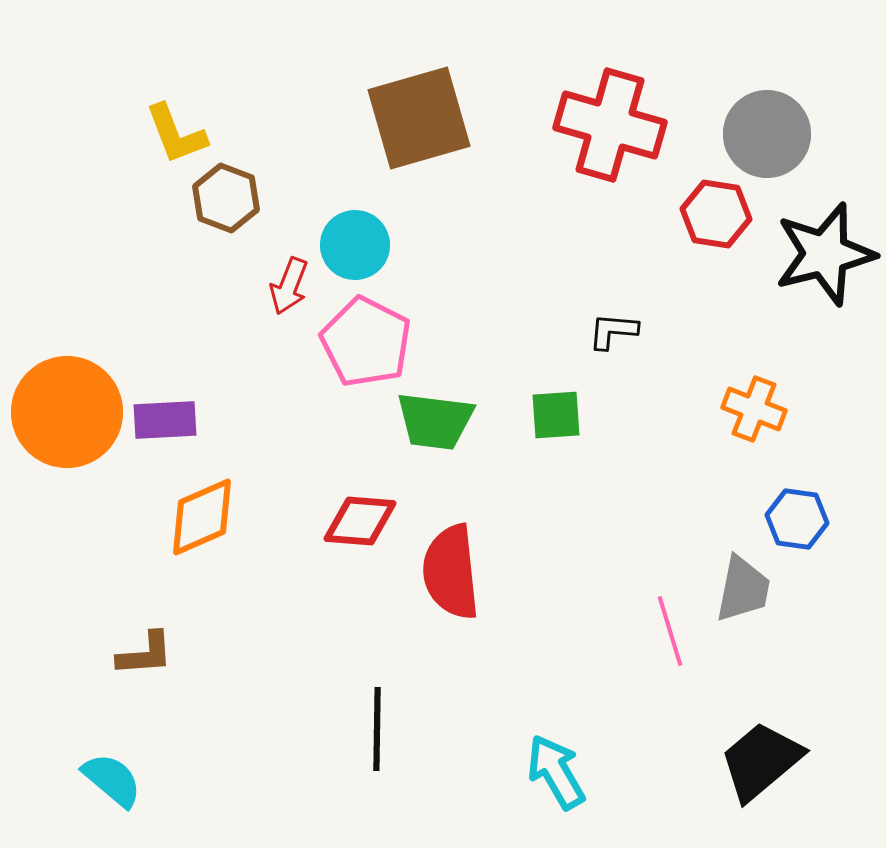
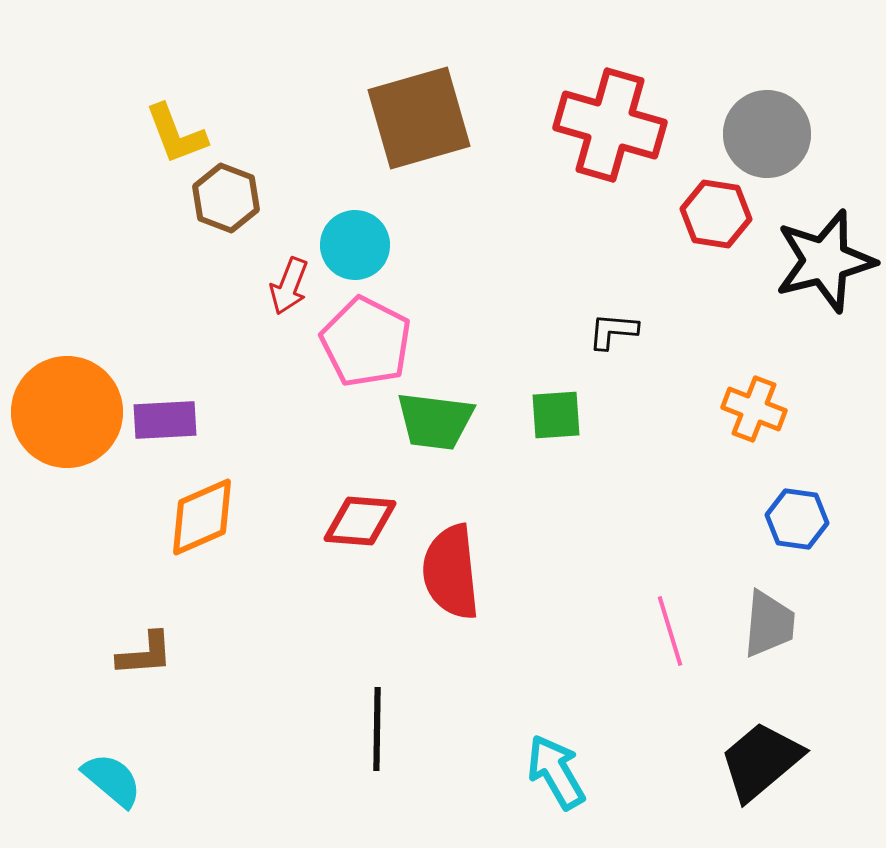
black star: moved 7 px down
gray trapezoid: moved 26 px right, 35 px down; rotated 6 degrees counterclockwise
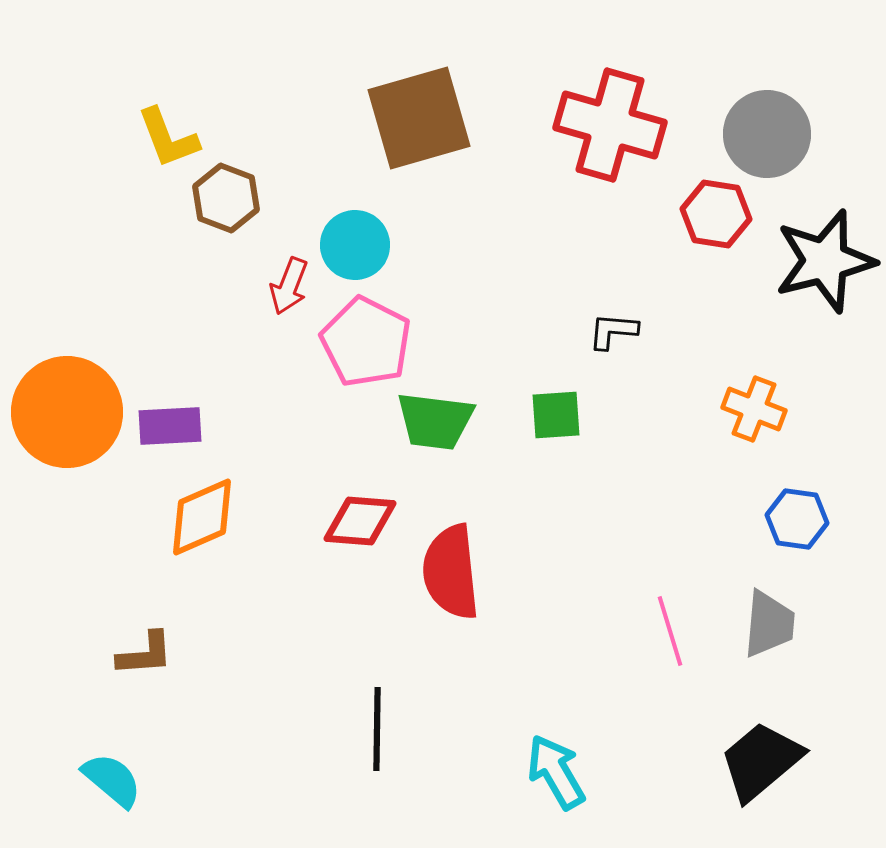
yellow L-shape: moved 8 px left, 4 px down
purple rectangle: moved 5 px right, 6 px down
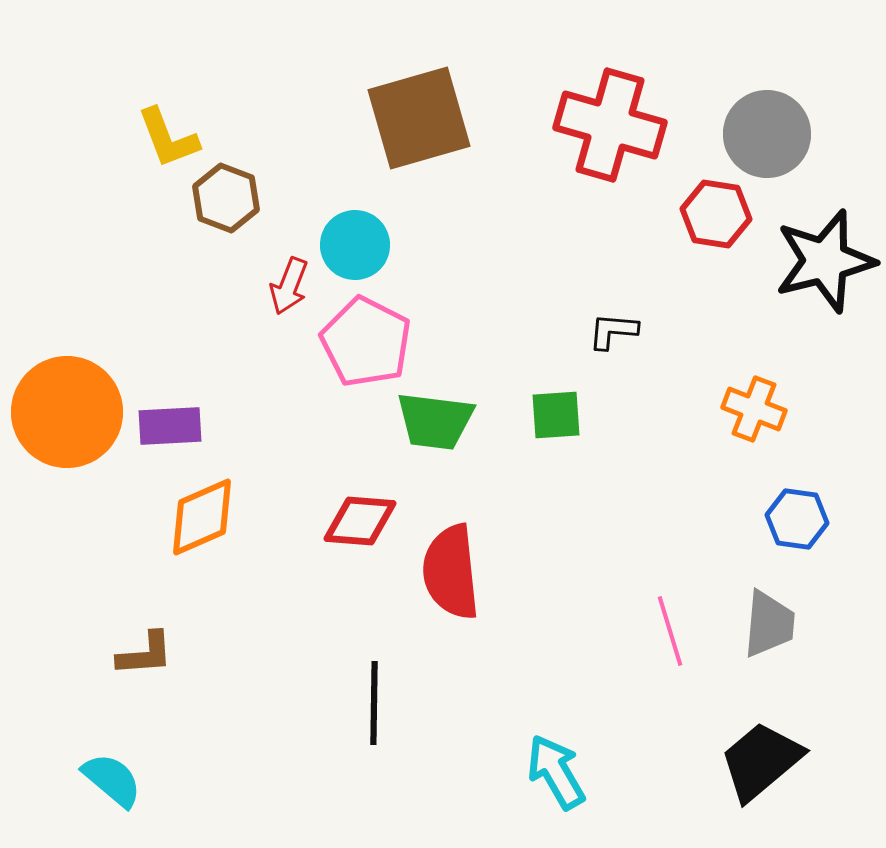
black line: moved 3 px left, 26 px up
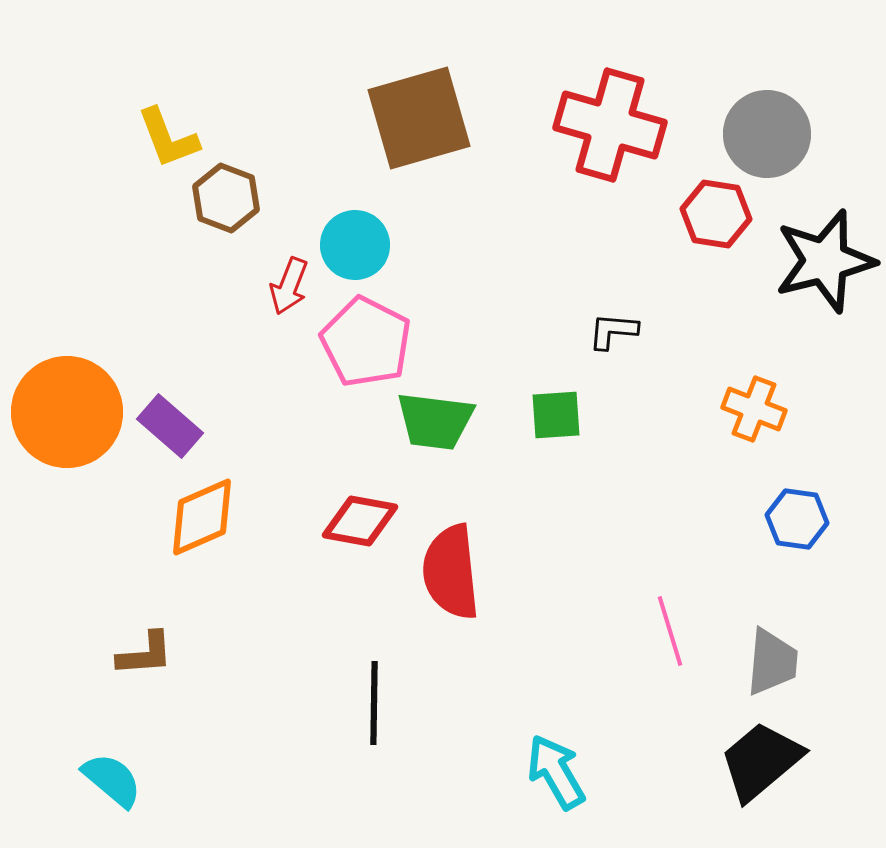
purple rectangle: rotated 44 degrees clockwise
red diamond: rotated 6 degrees clockwise
gray trapezoid: moved 3 px right, 38 px down
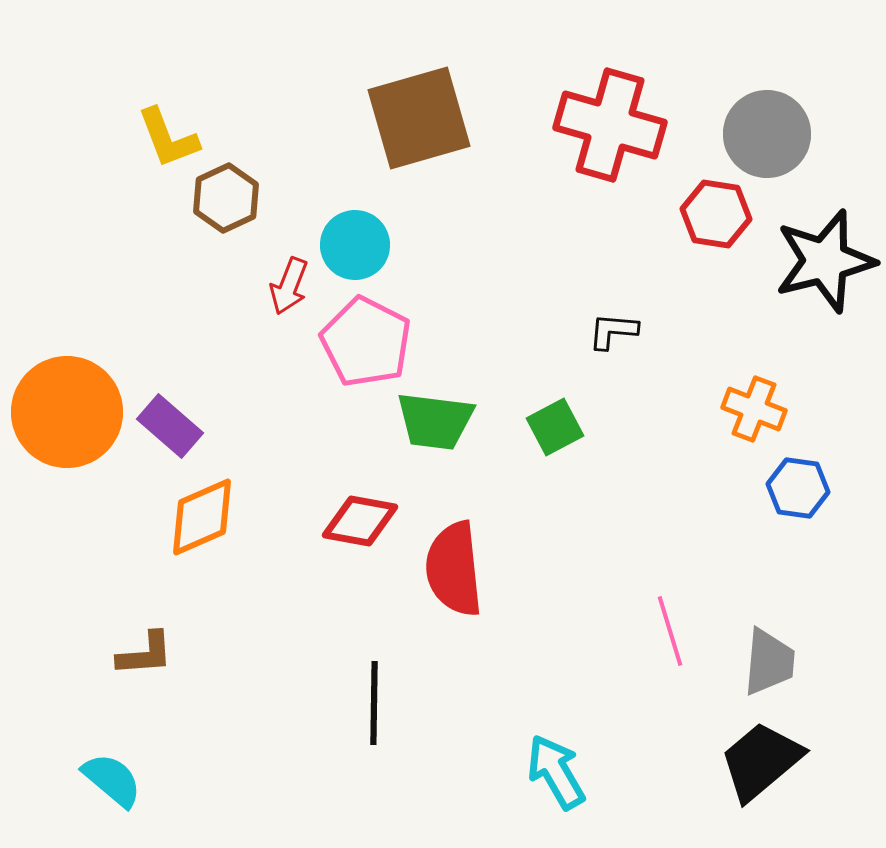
brown hexagon: rotated 14 degrees clockwise
green square: moved 1 px left, 12 px down; rotated 24 degrees counterclockwise
blue hexagon: moved 1 px right, 31 px up
red semicircle: moved 3 px right, 3 px up
gray trapezoid: moved 3 px left
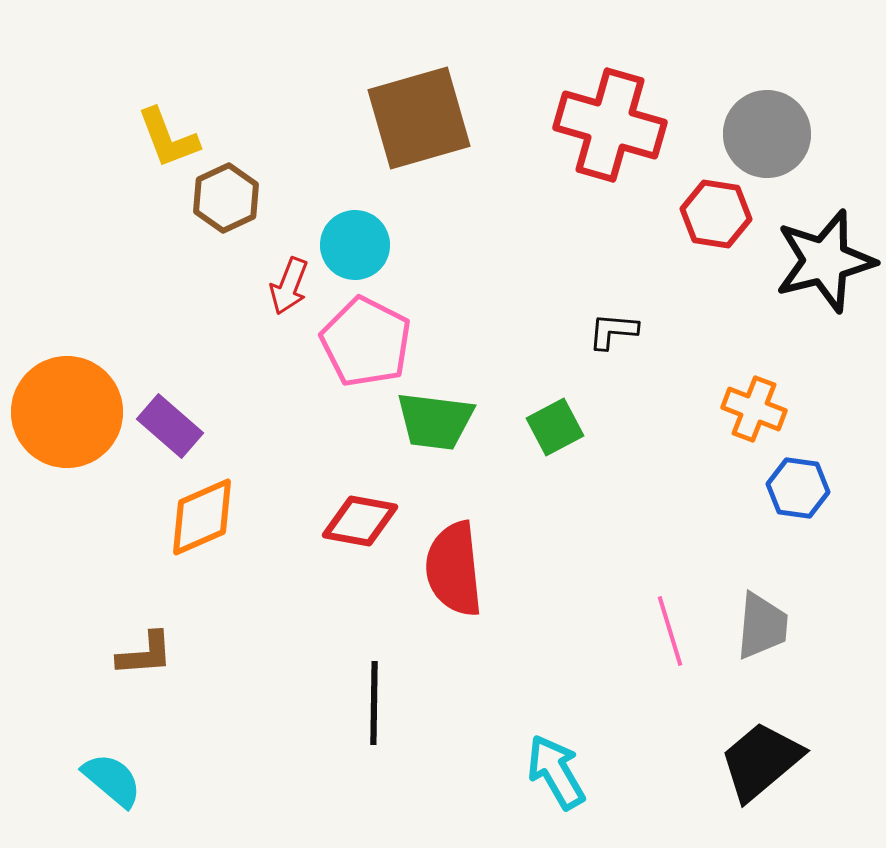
gray trapezoid: moved 7 px left, 36 px up
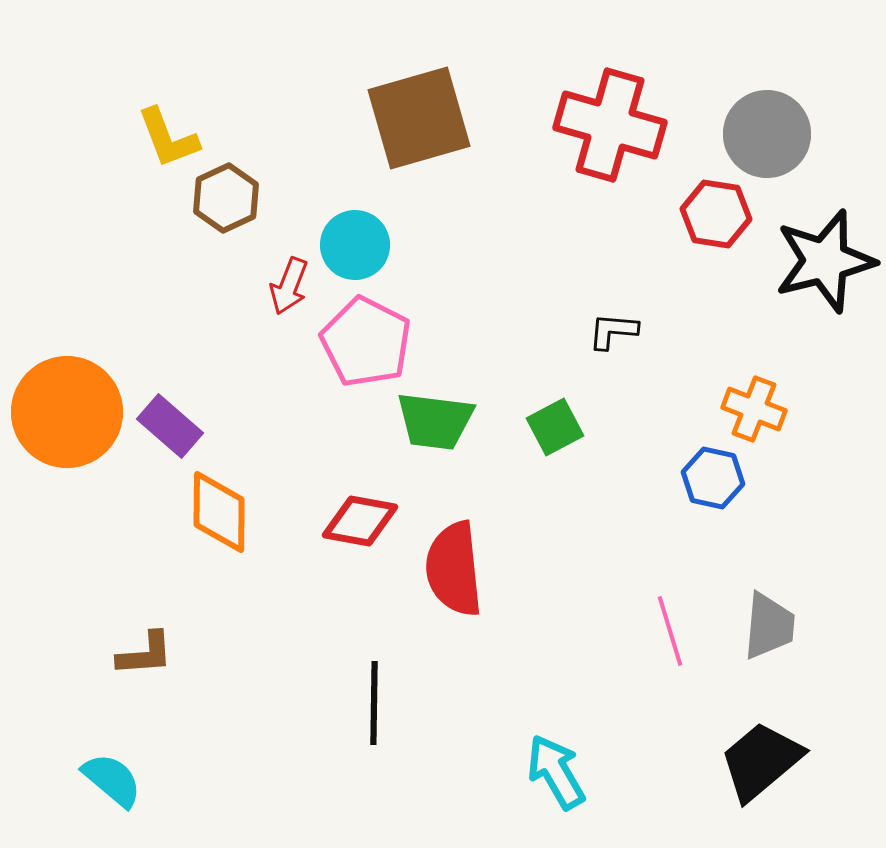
blue hexagon: moved 85 px left, 10 px up; rotated 4 degrees clockwise
orange diamond: moved 17 px right, 5 px up; rotated 66 degrees counterclockwise
gray trapezoid: moved 7 px right
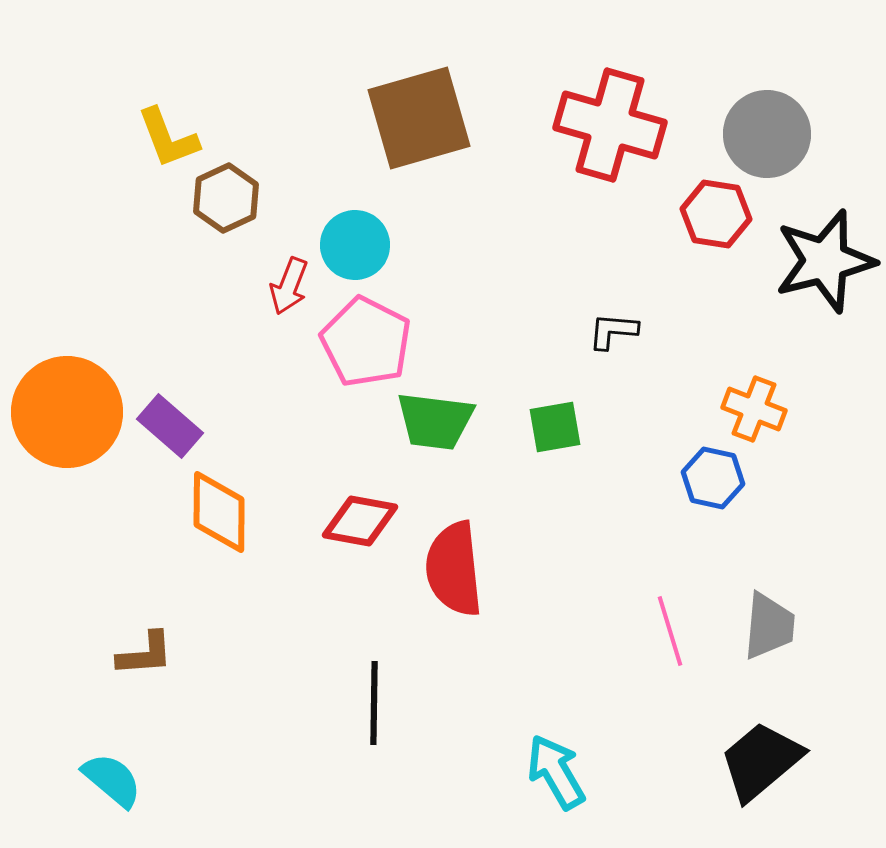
green square: rotated 18 degrees clockwise
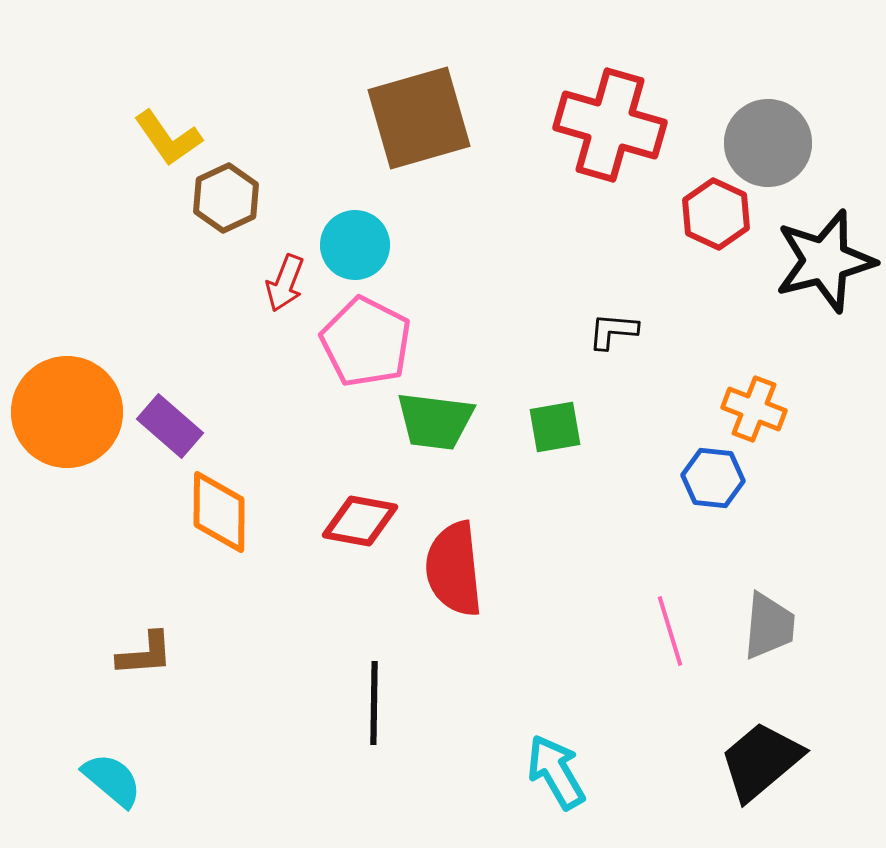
gray circle: moved 1 px right, 9 px down
yellow L-shape: rotated 14 degrees counterclockwise
red hexagon: rotated 16 degrees clockwise
red arrow: moved 4 px left, 3 px up
blue hexagon: rotated 6 degrees counterclockwise
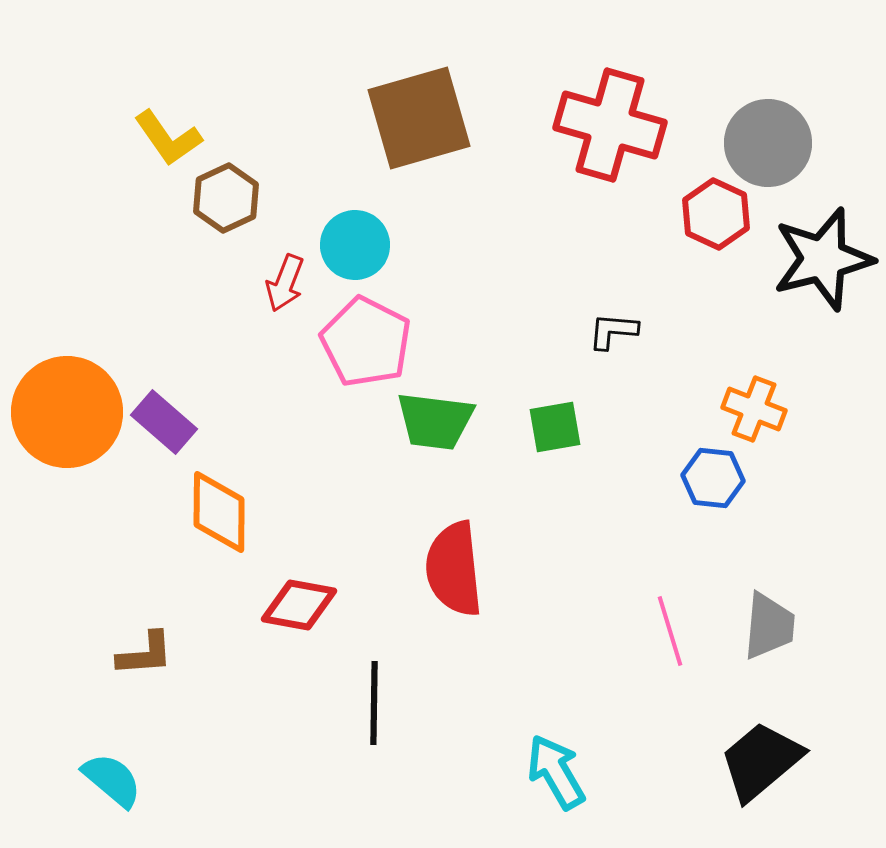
black star: moved 2 px left, 2 px up
purple rectangle: moved 6 px left, 4 px up
red diamond: moved 61 px left, 84 px down
